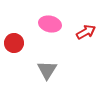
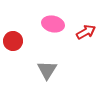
pink ellipse: moved 3 px right
red circle: moved 1 px left, 2 px up
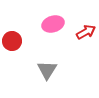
pink ellipse: rotated 30 degrees counterclockwise
red circle: moved 1 px left
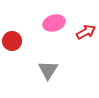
pink ellipse: moved 1 px right, 1 px up
gray triangle: moved 1 px right
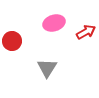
gray triangle: moved 1 px left, 2 px up
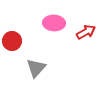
pink ellipse: rotated 20 degrees clockwise
gray triangle: moved 11 px left; rotated 10 degrees clockwise
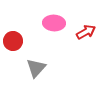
red circle: moved 1 px right
